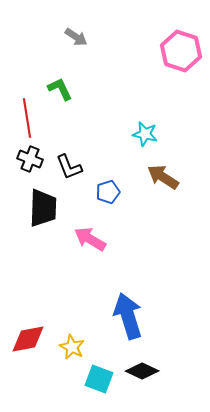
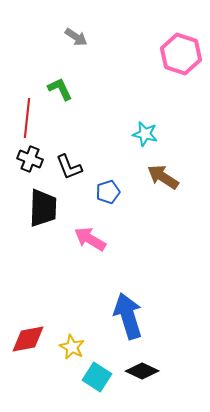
pink hexagon: moved 3 px down
red line: rotated 15 degrees clockwise
cyan square: moved 2 px left, 2 px up; rotated 12 degrees clockwise
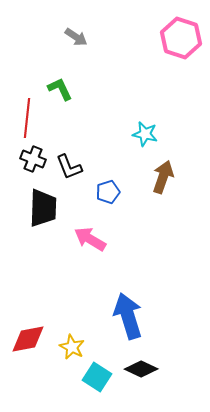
pink hexagon: moved 16 px up
black cross: moved 3 px right
brown arrow: rotated 76 degrees clockwise
black diamond: moved 1 px left, 2 px up
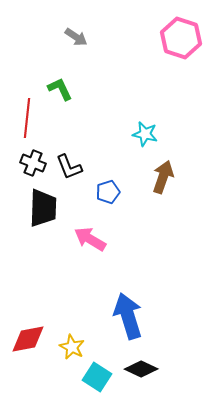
black cross: moved 4 px down
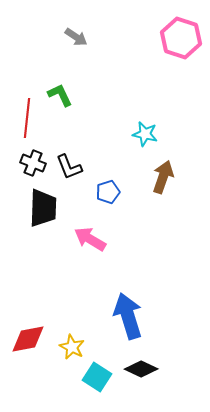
green L-shape: moved 6 px down
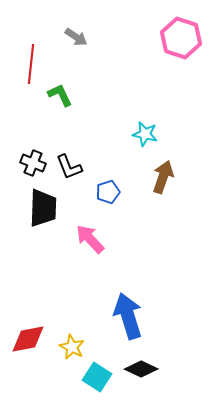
red line: moved 4 px right, 54 px up
pink arrow: rotated 16 degrees clockwise
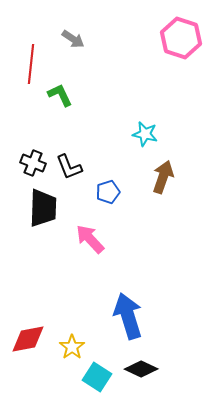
gray arrow: moved 3 px left, 2 px down
yellow star: rotated 10 degrees clockwise
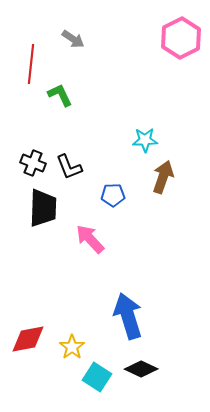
pink hexagon: rotated 15 degrees clockwise
cyan star: moved 6 px down; rotated 15 degrees counterclockwise
blue pentagon: moved 5 px right, 3 px down; rotated 15 degrees clockwise
